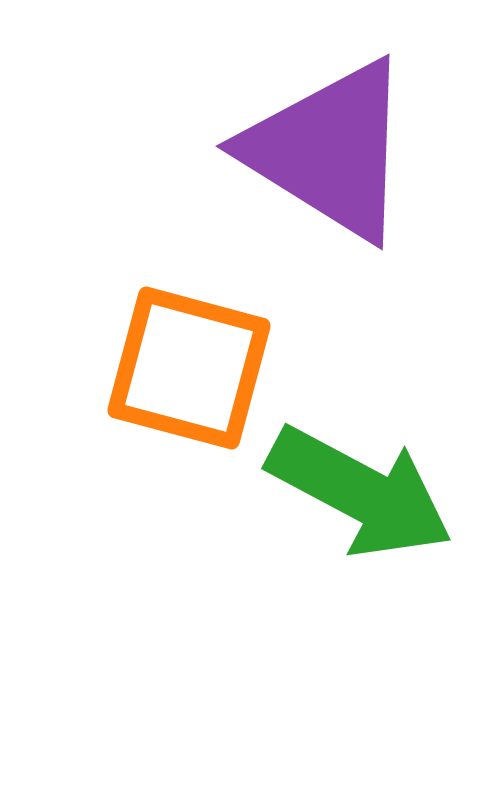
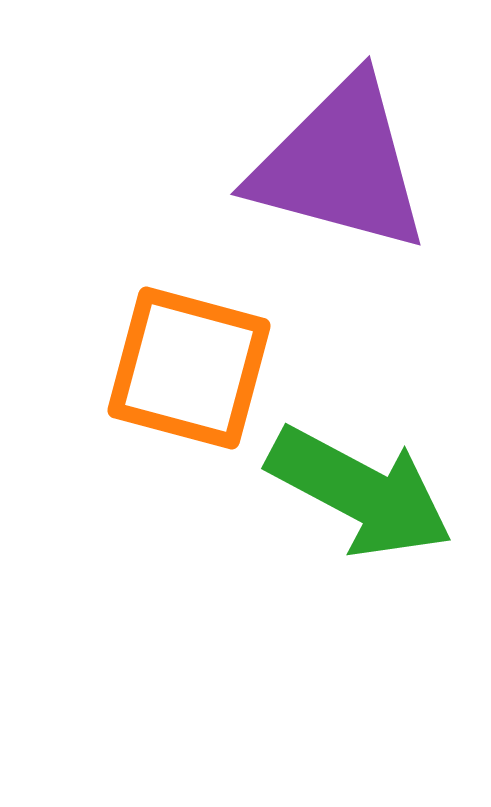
purple triangle: moved 11 px right, 15 px down; rotated 17 degrees counterclockwise
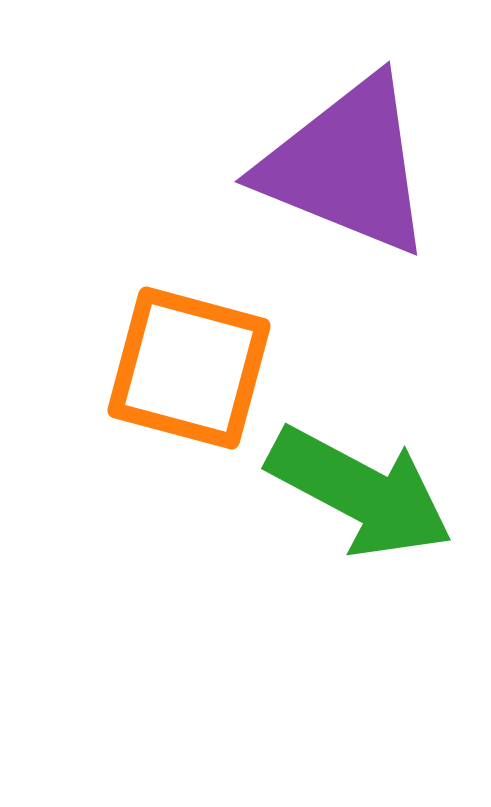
purple triangle: moved 7 px right, 1 px down; rotated 7 degrees clockwise
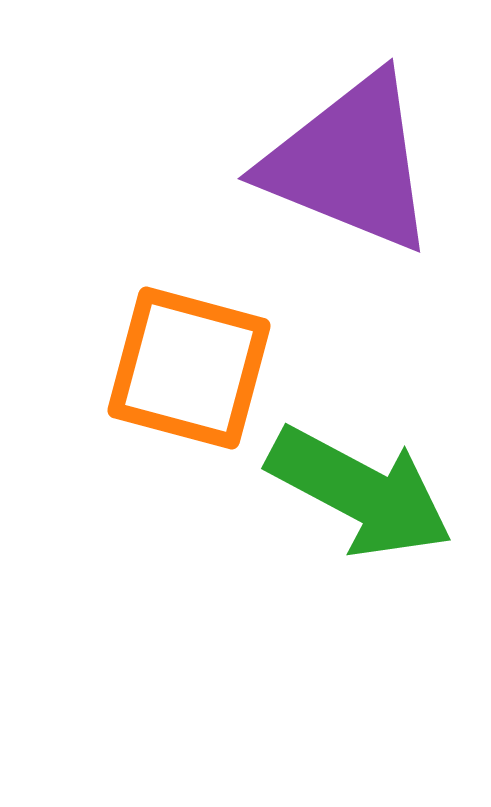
purple triangle: moved 3 px right, 3 px up
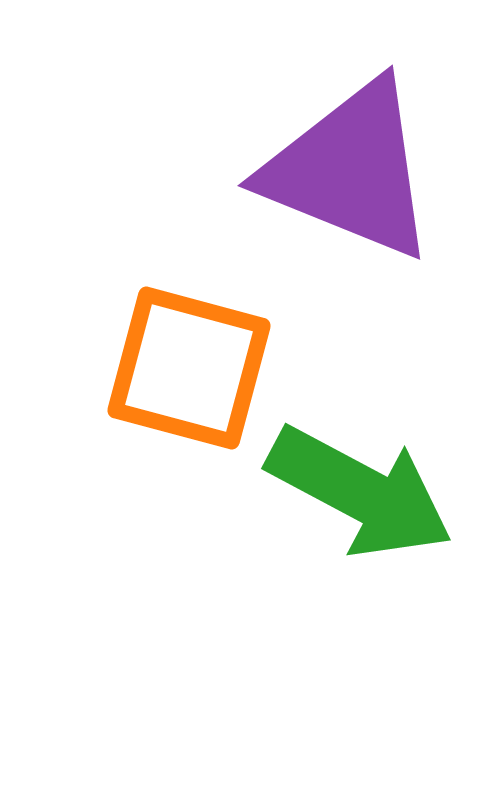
purple triangle: moved 7 px down
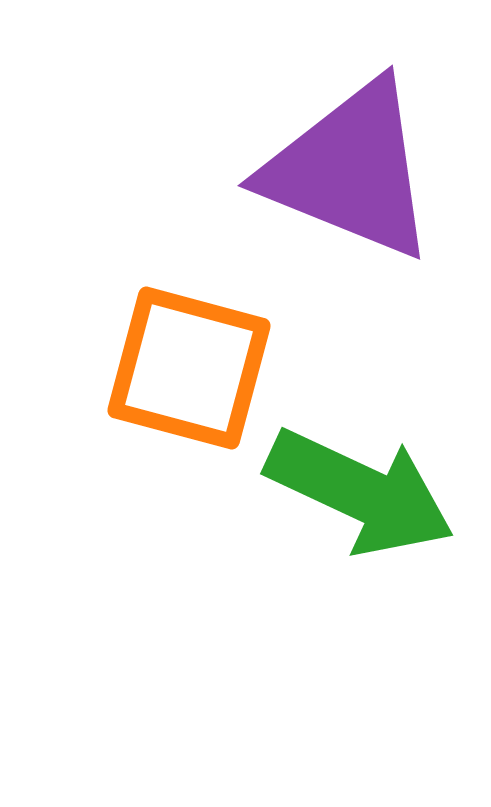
green arrow: rotated 3 degrees counterclockwise
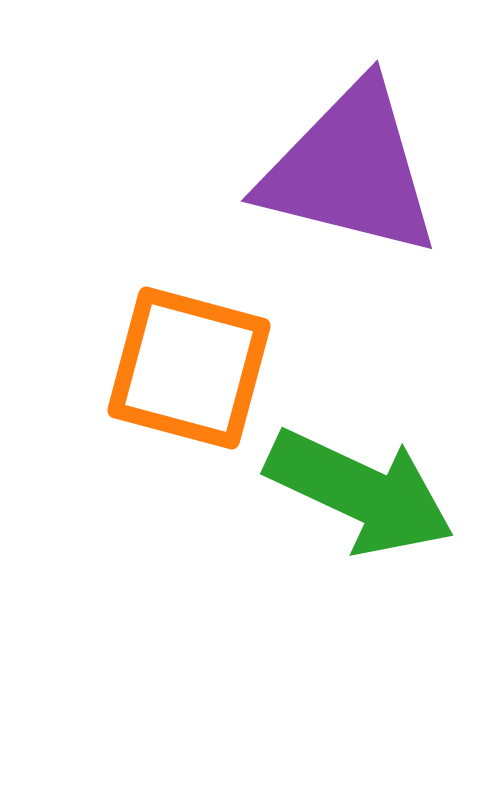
purple triangle: rotated 8 degrees counterclockwise
